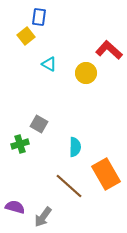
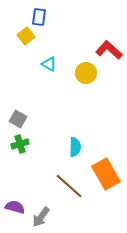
gray square: moved 21 px left, 5 px up
gray arrow: moved 2 px left
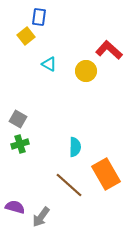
yellow circle: moved 2 px up
brown line: moved 1 px up
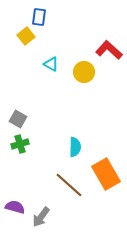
cyan triangle: moved 2 px right
yellow circle: moved 2 px left, 1 px down
